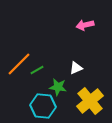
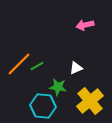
green line: moved 4 px up
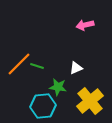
green line: rotated 48 degrees clockwise
cyan hexagon: rotated 10 degrees counterclockwise
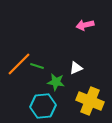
green star: moved 2 px left, 5 px up
yellow cross: rotated 28 degrees counterclockwise
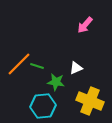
pink arrow: rotated 36 degrees counterclockwise
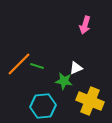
pink arrow: rotated 24 degrees counterclockwise
green star: moved 8 px right, 1 px up
